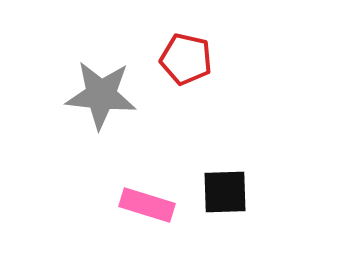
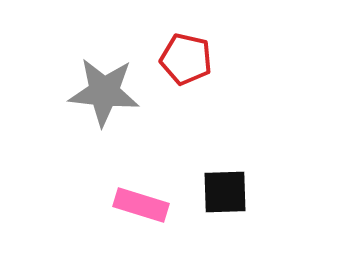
gray star: moved 3 px right, 3 px up
pink rectangle: moved 6 px left
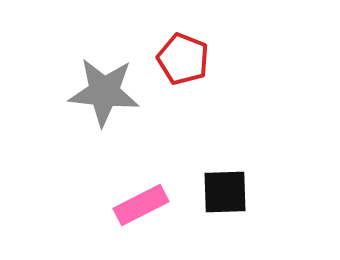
red pentagon: moved 3 px left; rotated 9 degrees clockwise
pink rectangle: rotated 44 degrees counterclockwise
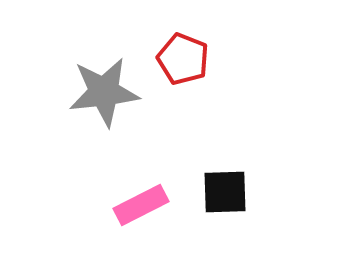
gray star: rotated 12 degrees counterclockwise
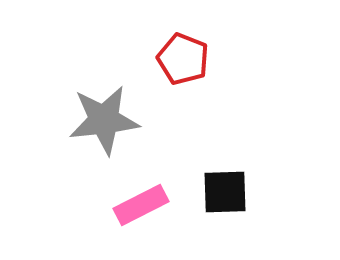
gray star: moved 28 px down
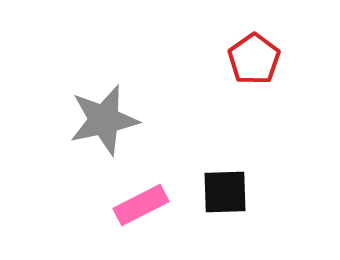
red pentagon: moved 71 px right; rotated 15 degrees clockwise
gray star: rotated 6 degrees counterclockwise
